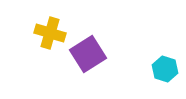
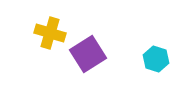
cyan hexagon: moved 9 px left, 10 px up
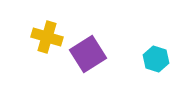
yellow cross: moved 3 px left, 4 px down
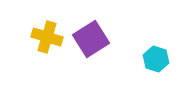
purple square: moved 3 px right, 15 px up
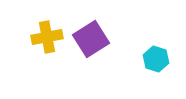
yellow cross: rotated 28 degrees counterclockwise
